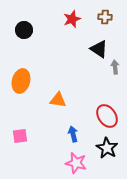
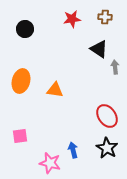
red star: rotated 12 degrees clockwise
black circle: moved 1 px right, 1 px up
orange triangle: moved 3 px left, 10 px up
blue arrow: moved 16 px down
pink star: moved 26 px left
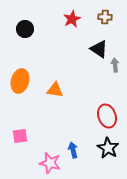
red star: rotated 18 degrees counterclockwise
gray arrow: moved 2 px up
orange ellipse: moved 1 px left
red ellipse: rotated 15 degrees clockwise
black star: moved 1 px right
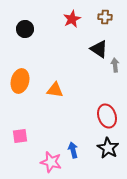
pink star: moved 1 px right, 1 px up
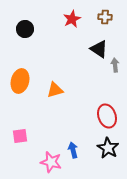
orange triangle: rotated 24 degrees counterclockwise
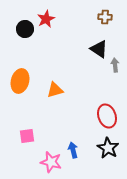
red star: moved 26 px left
pink square: moved 7 px right
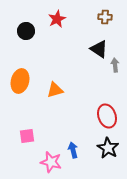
red star: moved 11 px right
black circle: moved 1 px right, 2 px down
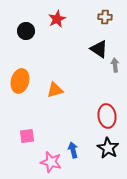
red ellipse: rotated 10 degrees clockwise
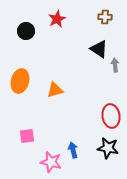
red ellipse: moved 4 px right
black star: rotated 20 degrees counterclockwise
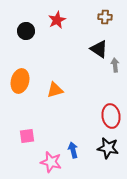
red star: moved 1 px down
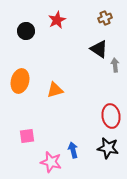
brown cross: moved 1 px down; rotated 24 degrees counterclockwise
